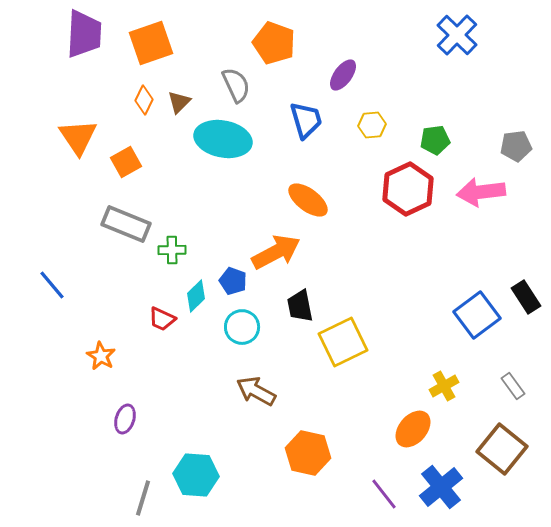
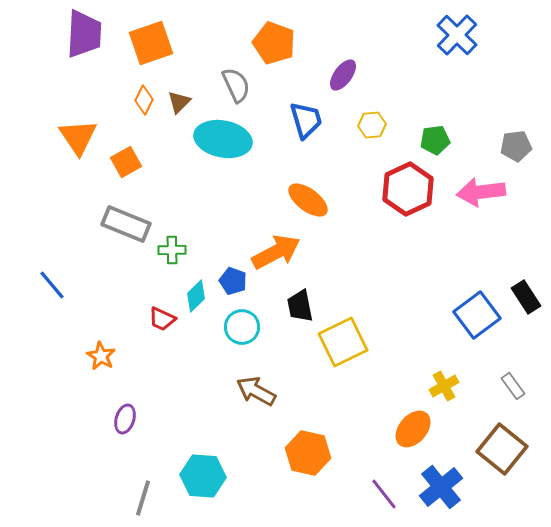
cyan hexagon at (196, 475): moved 7 px right, 1 px down
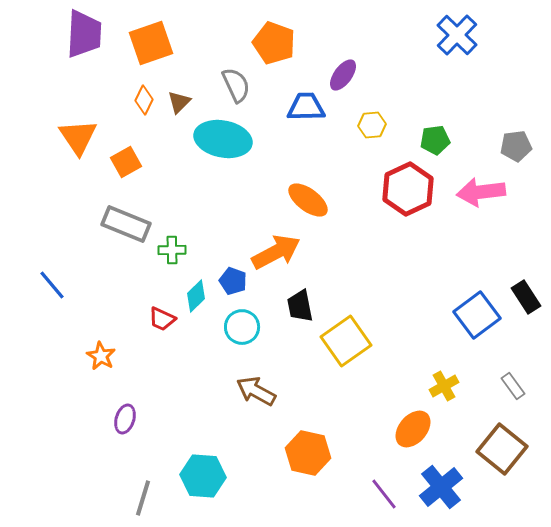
blue trapezoid at (306, 120): moved 13 px up; rotated 75 degrees counterclockwise
yellow square at (343, 342): moved 3 px right, 1 px up; rotated 9 degrees counterclockwise
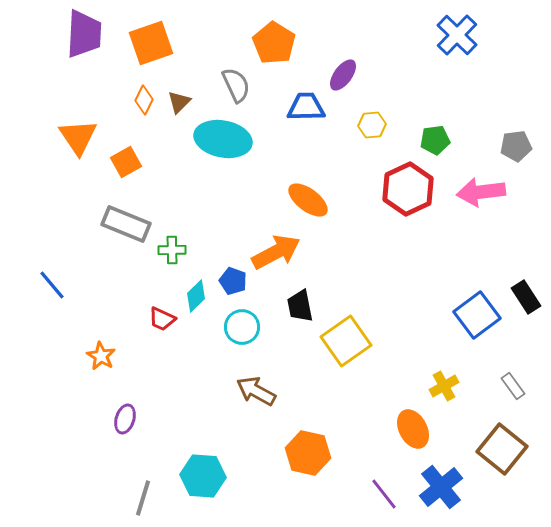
orange pentagon at (274, 43): rotated 12 degrees clockwise
orange ellipse at (413, 429): rotated 69 degrees counterclockwise
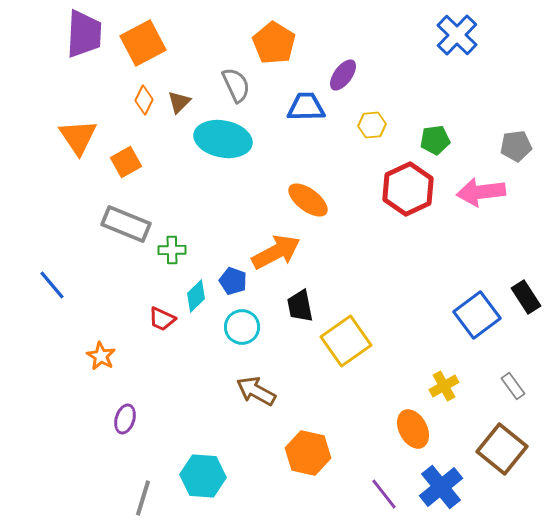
orange square at (151, 43): moved 8 px left; rotated 9 degrees counterclockwise
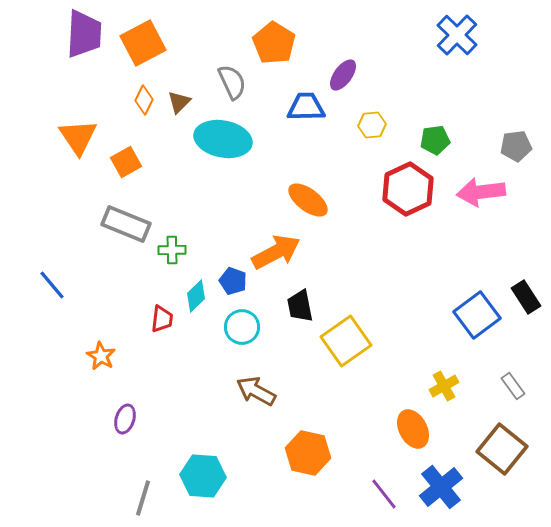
gray semicircle at (236, 85): moved 4 px left, 3 px up
red trapezoid at (162, 319): rotated 108 degrees counterclockwise
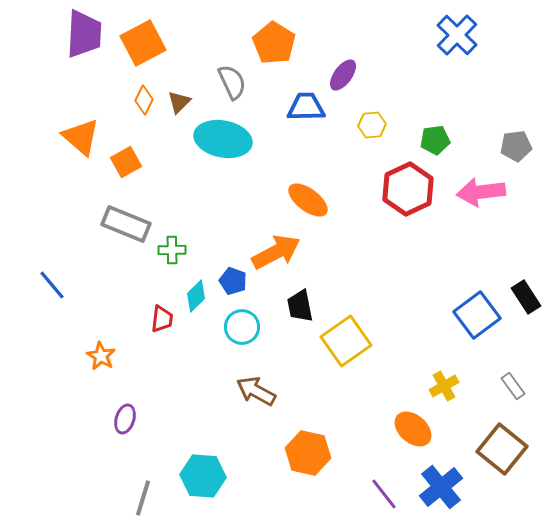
orange triangle at (78, 137): moved 3 px right; rotated 15 degrees counterclockwise
orange ellipse at (413, 429): rotated 21 degrees counterclockwise
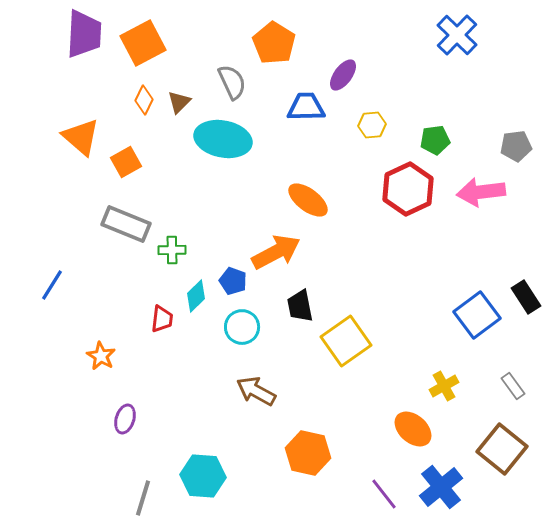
blue line at (52, 285): rotated 72 degrees clockwise
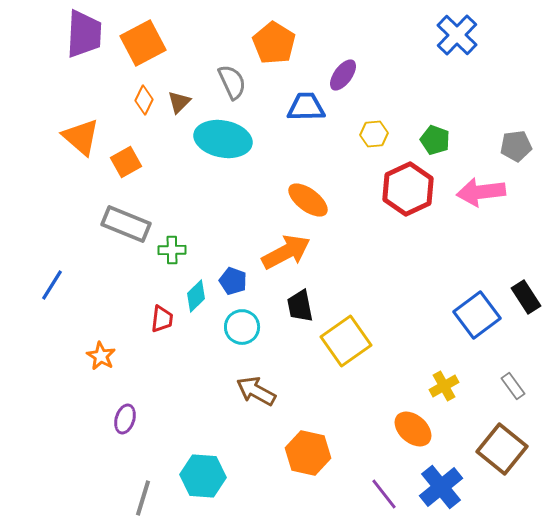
yellow hexagon at (372, 125): moved 2 px right, 9 px down
green pentagon at (435, 140): rotated 28 degrees clockwise
orange arrow at (276, 252): moved 10 px right
